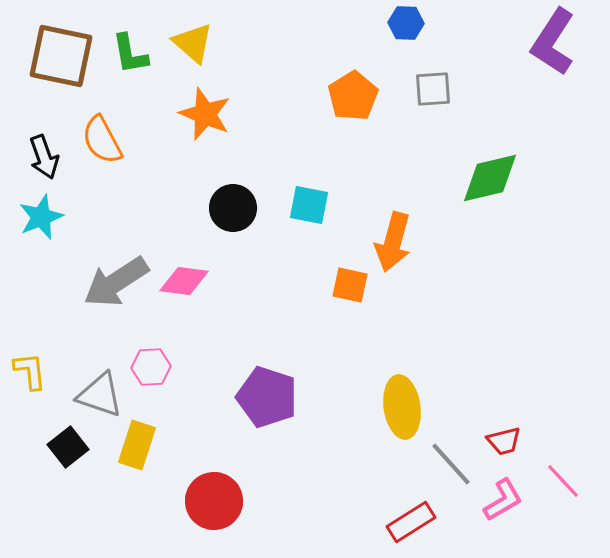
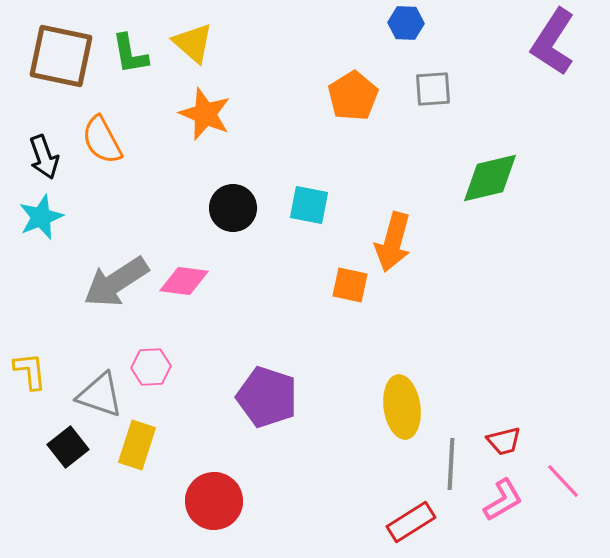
gray line: rotated 45 degrees clockwise
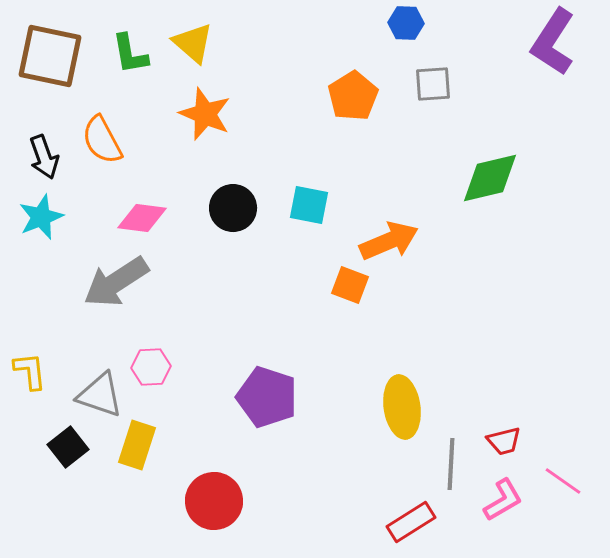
brown square: moved 11 px left
gray square: moved 5 px up
orange arrow: moved 4 px left, 1 px up; rotated 128 degrees counterclockwise
pink diamond: moved 42 px left, 63 px up
orange square: rotated 9 degrees clockwise
pink line: rotated 12 degrees counterclockwise
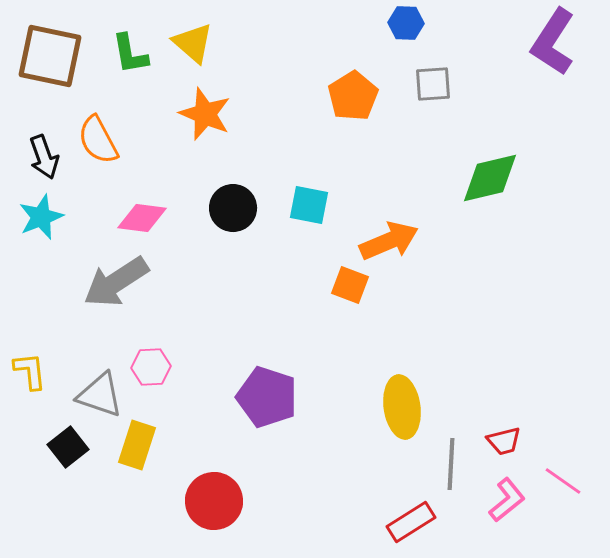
orange semicircle: moved 4 px left
pink L-shape: moved 4 px right; rotated 9 degrees counterclockwise
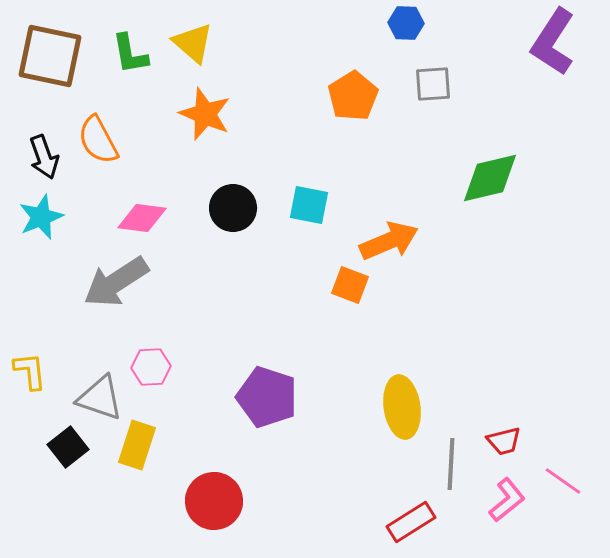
gray triangle: moved 3 px down
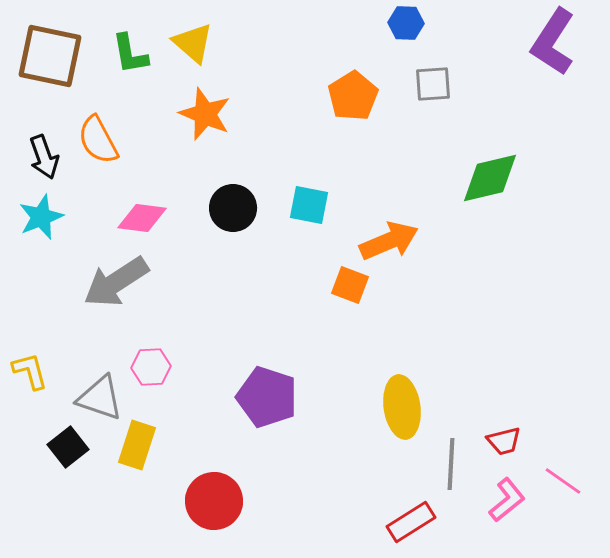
yellow L-shape: rotated 9 degrees counterclockwise
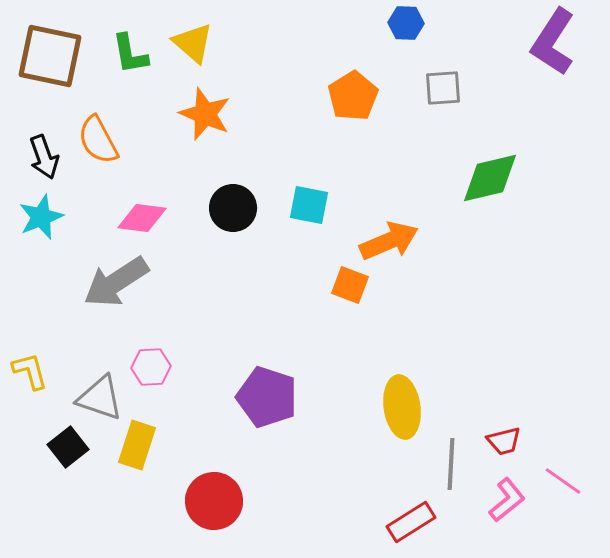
gray square: moved 10 px right, 4 px down
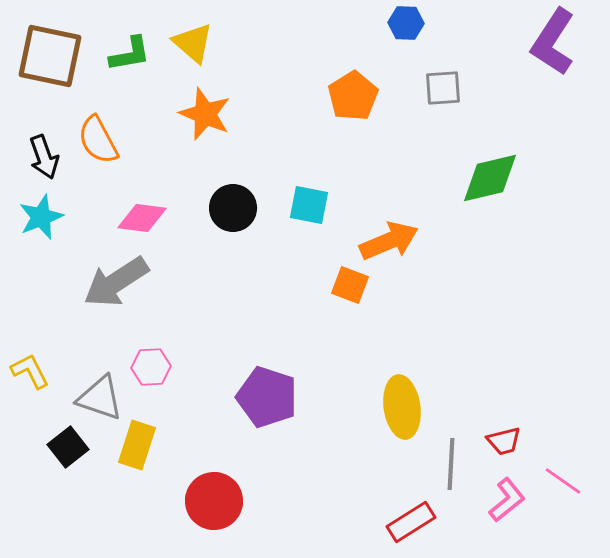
green L-shape: rotated 90 degrees counterclockwise
yellow L-shape: rotated 12 degrees counterclockwise
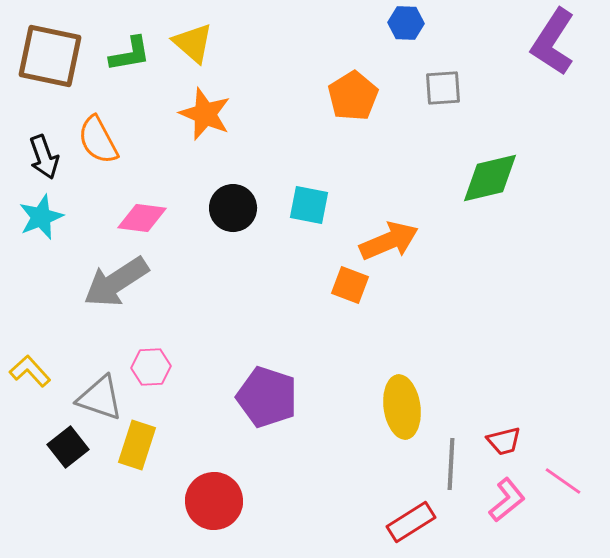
yellow L-shape: rotated 15 degrees counterclockwise
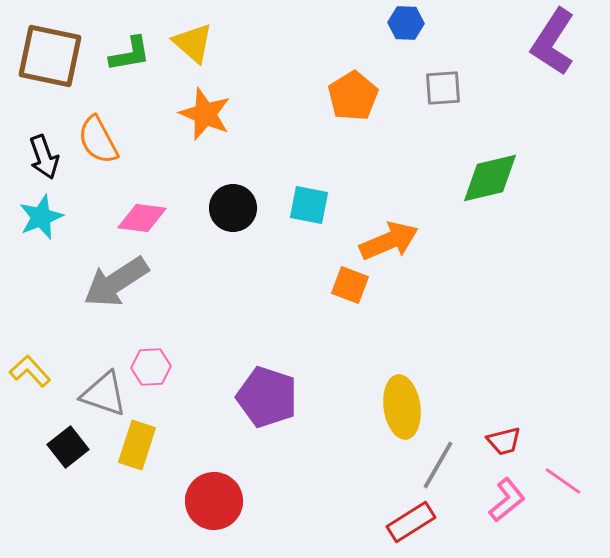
gray triangle: moved 4 px right, 4 px up
gray line: moved 13 px left, 1 px down; rotated 27 degrees clockwise
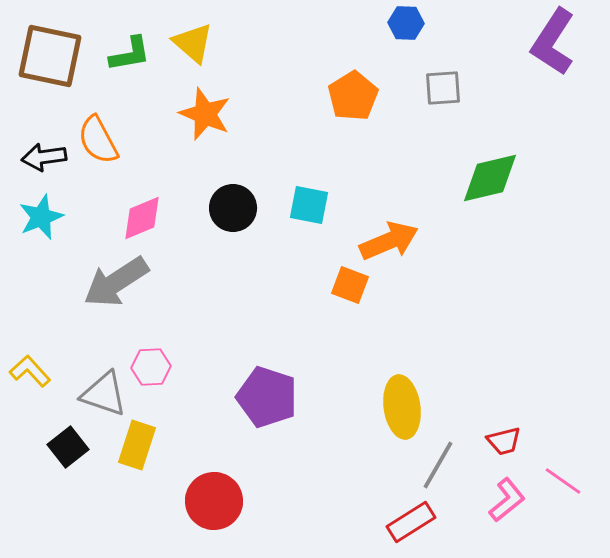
black arrow: rotated 102 degrees clockwise
pink diamond: rotated 30 degrees counterclockwise
